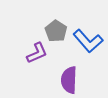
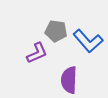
gray pentagon: rotated 25 degrees counterclockwise
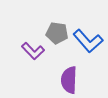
gray pentagon: moved 1 px right, 2 px down
purple L-shape: moved 4 px left, 2 px up; rotated 70 degrees clockwise
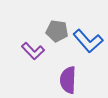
gray pentagon: moved 2 px up
purple semicircle: moved 1 px left
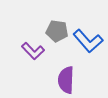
purple semicircle: moved 2 px left
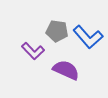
blue L-shape: moved 4 px up
purple semicircle: moved 10 px up; rotated 112 degrees clockwise
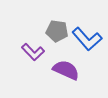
blue L-shape: moved 1 px left, 2 px down
purple L-shape: moved 1 px down
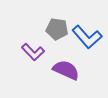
gray pentagon: moved 2 px up
blue L-shape: moved 2 px up
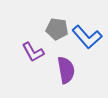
purple L-shape: rotated 15 degrees clockwise
purple semicircle: rotated 56 degrees clockwise
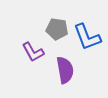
blue L-shape: rotated 20 degrees clockwise
purple semicircle: moved 1 px left
